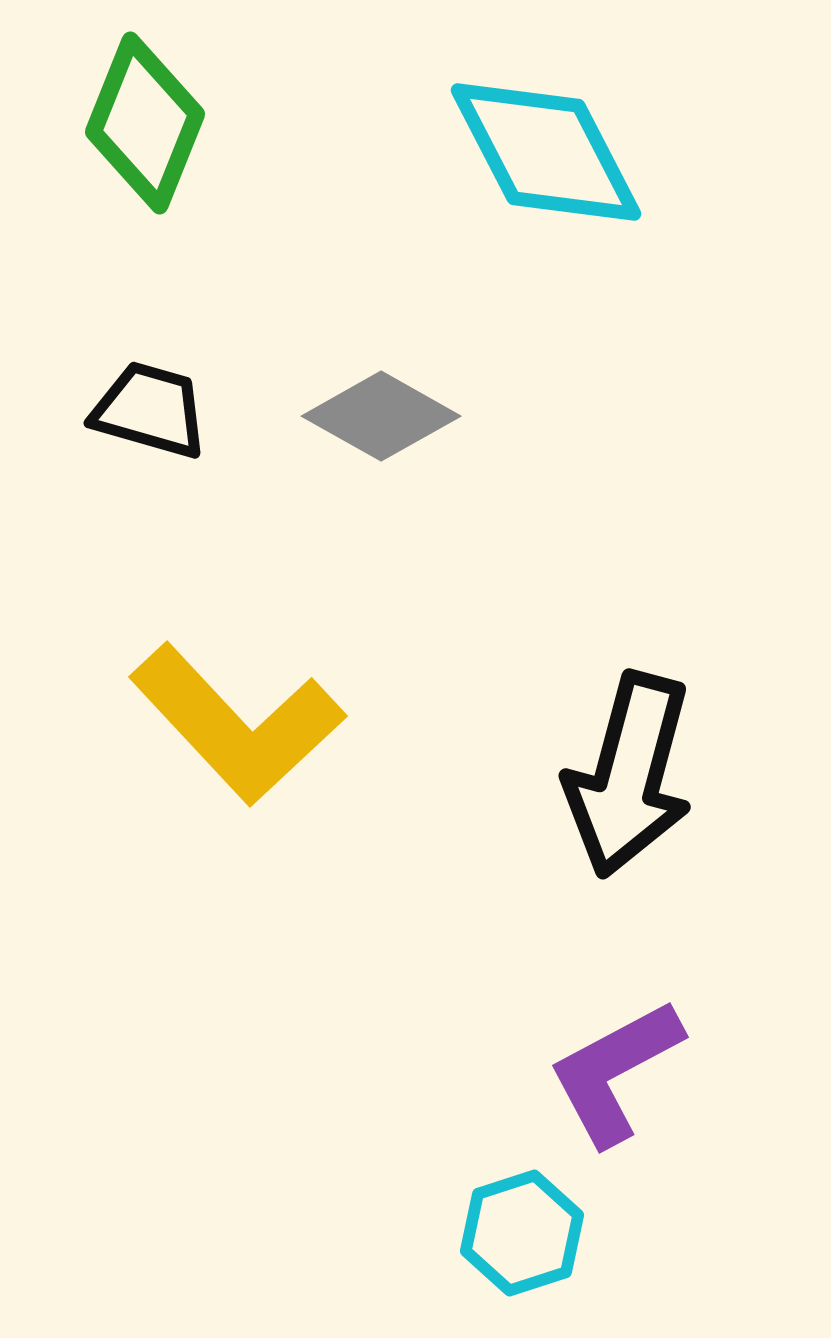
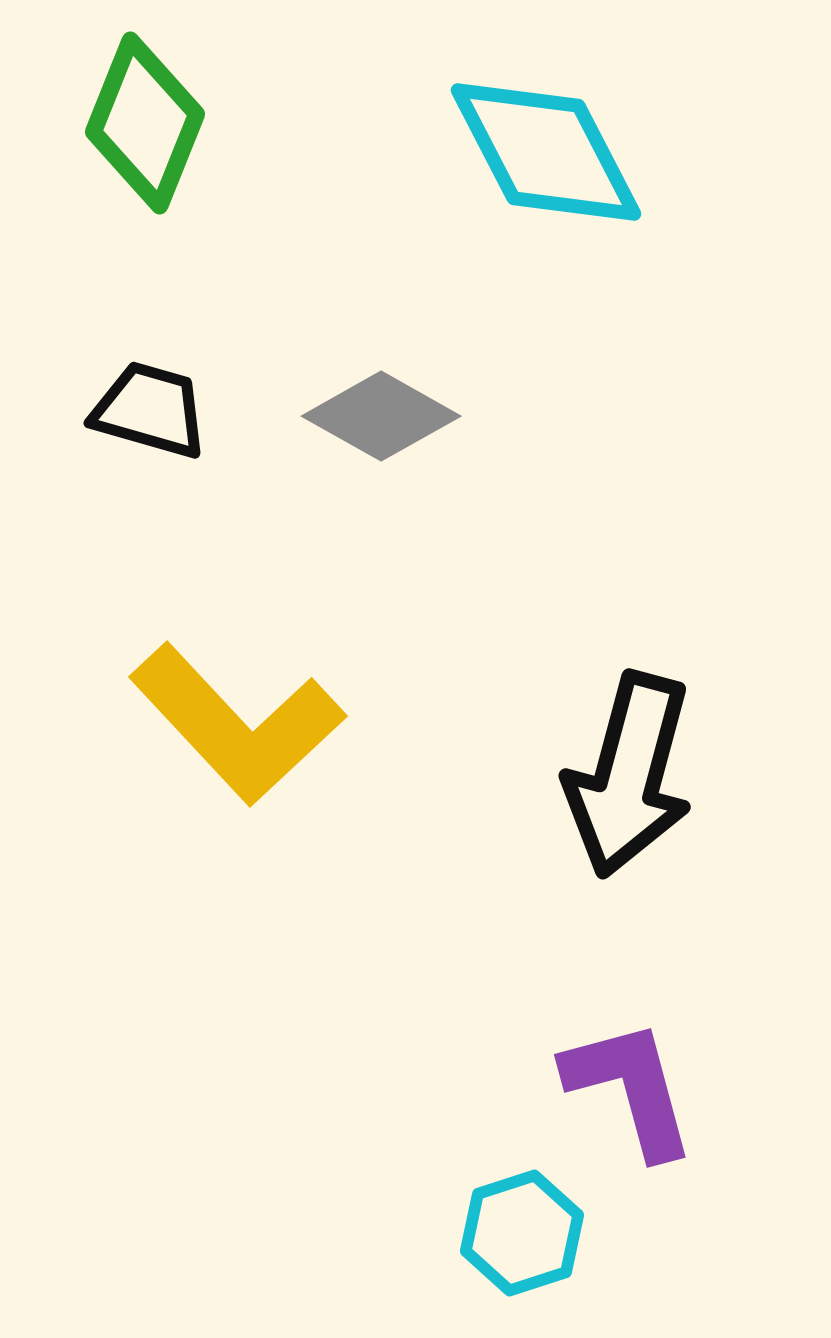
purple L-shape: moved 15 px right, 16 px down; rotated 103 degrees clockwise
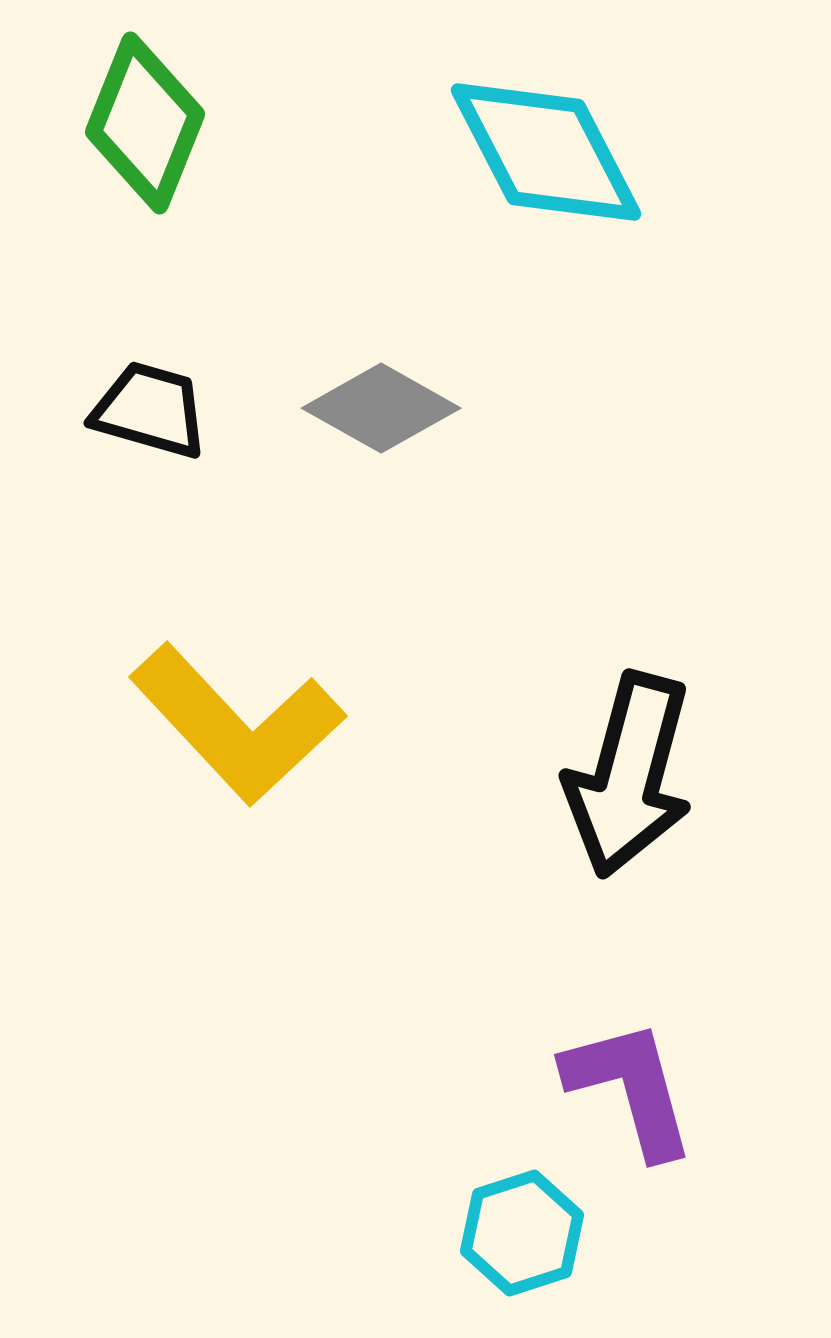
gray diamond: moved 8 px up
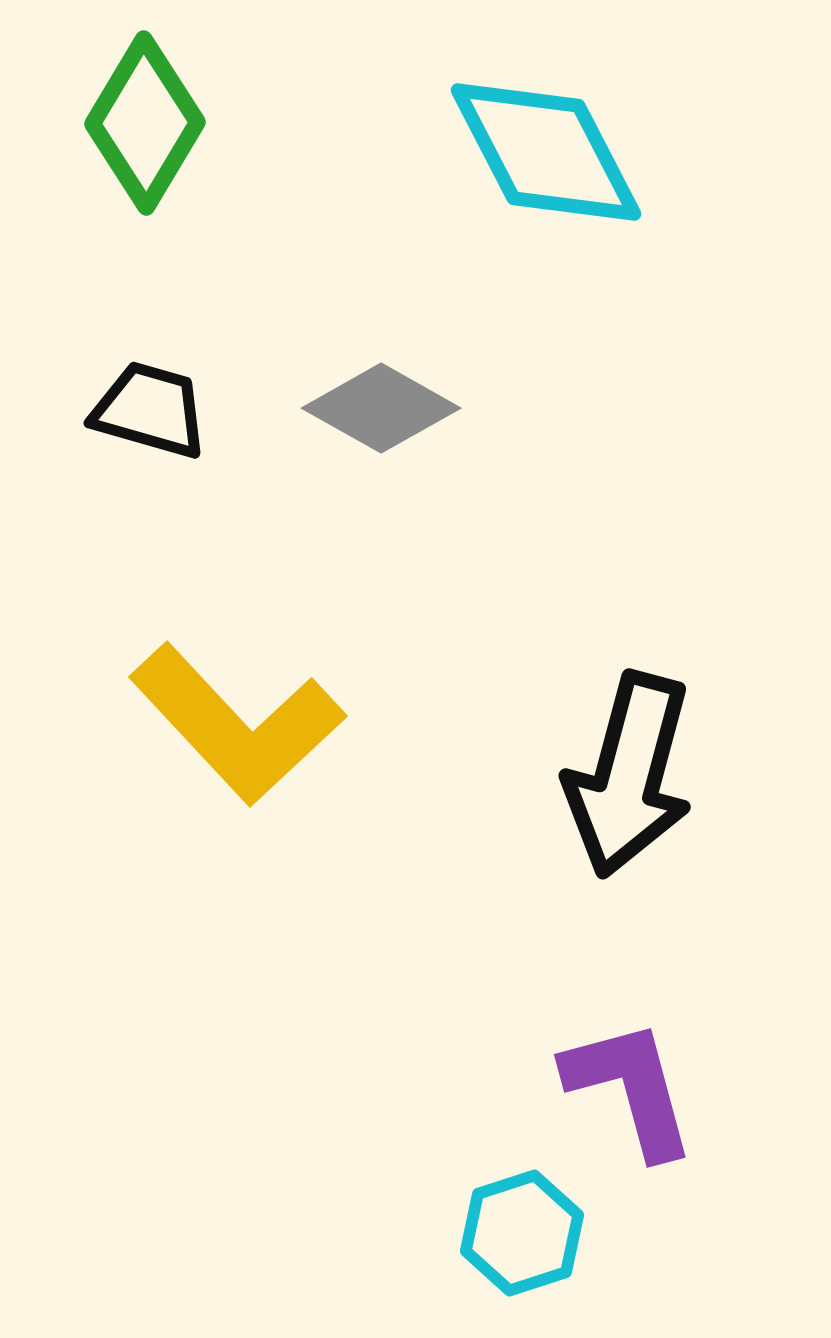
green diamond: rotated 9 degrees clockwise
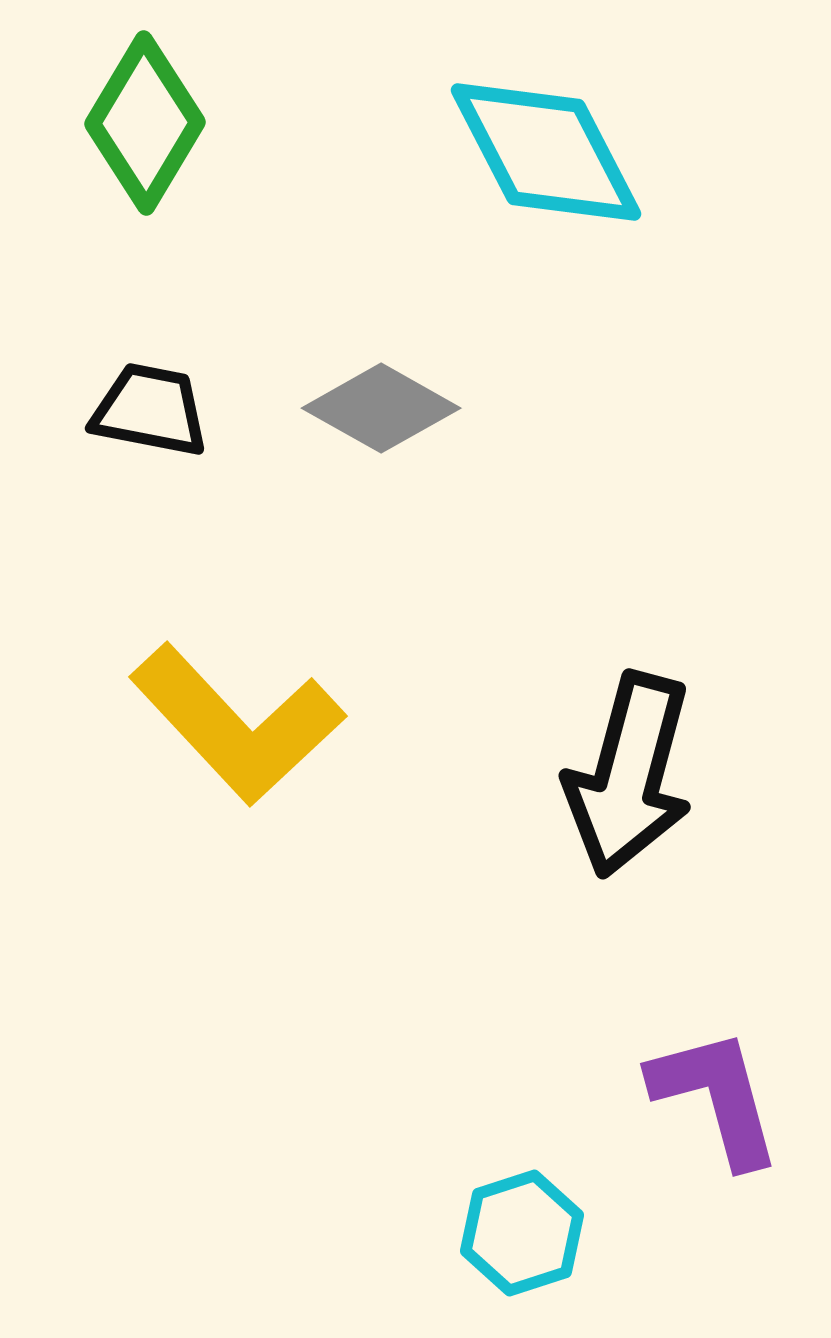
black trapezoid: rotated 5 degrees counterclockwise
purple L-shape: moved 86 px right, 9 px down
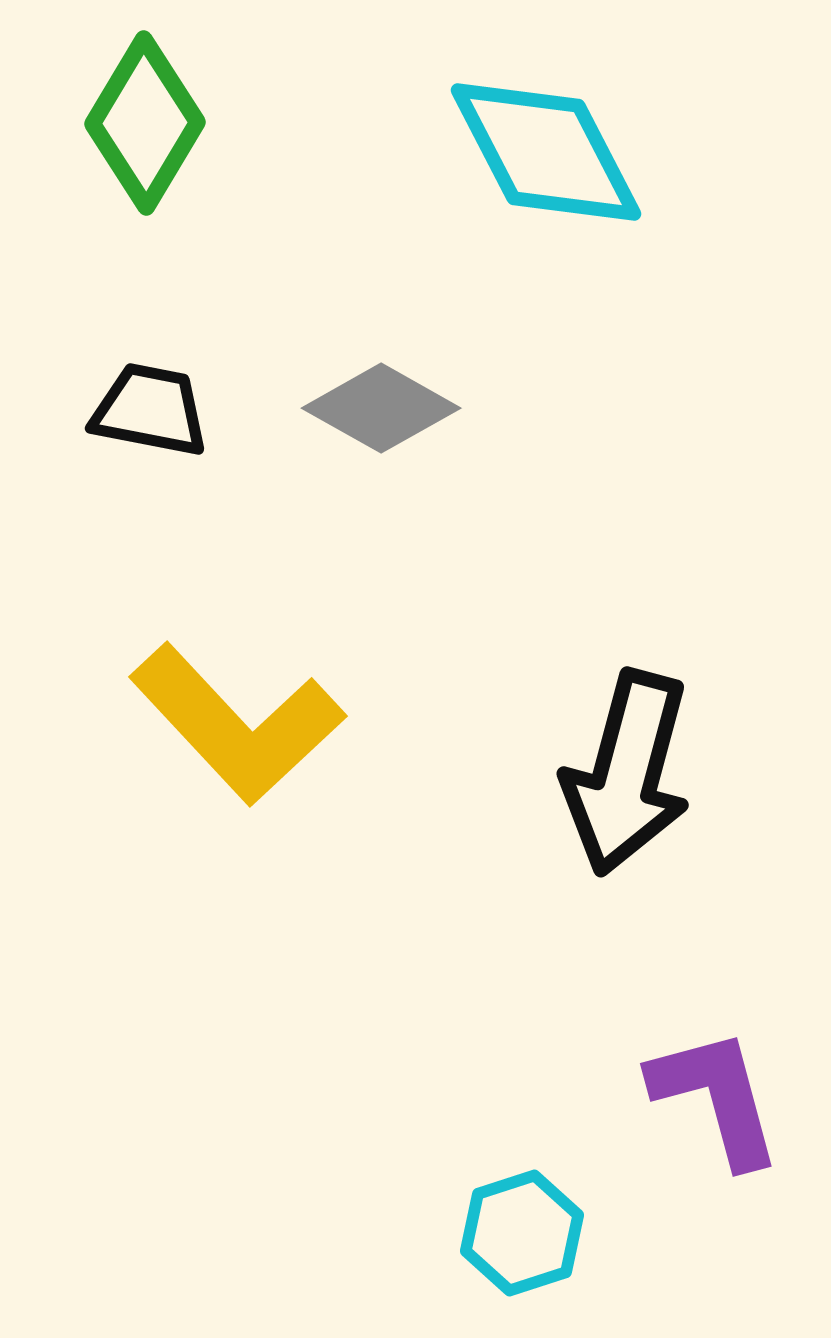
black arrow: moved 2 px left, 2 px up
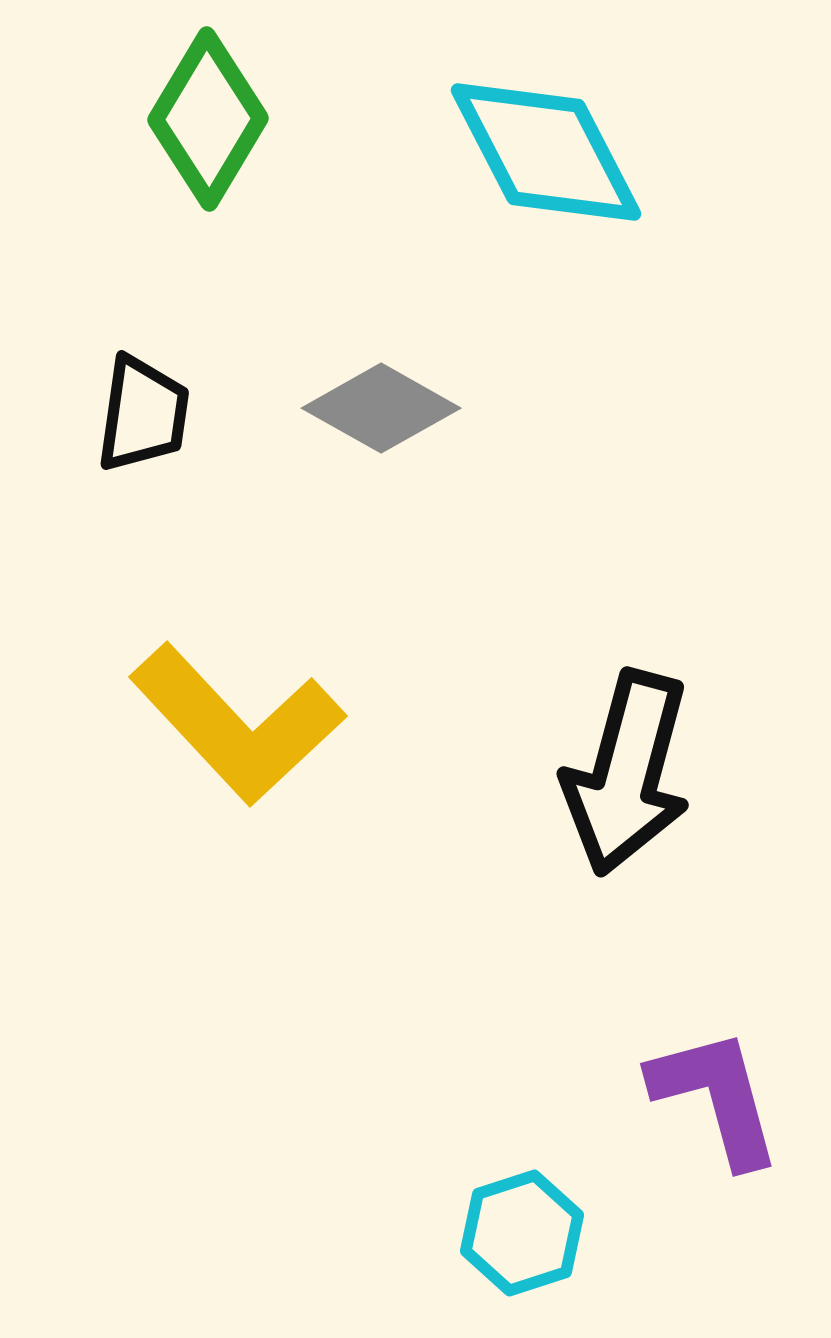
green diamond: moved 63 px right, 4 px up
black trapezoid: moved 7 px left, 4 px down; rotated 87 degrees clockwise
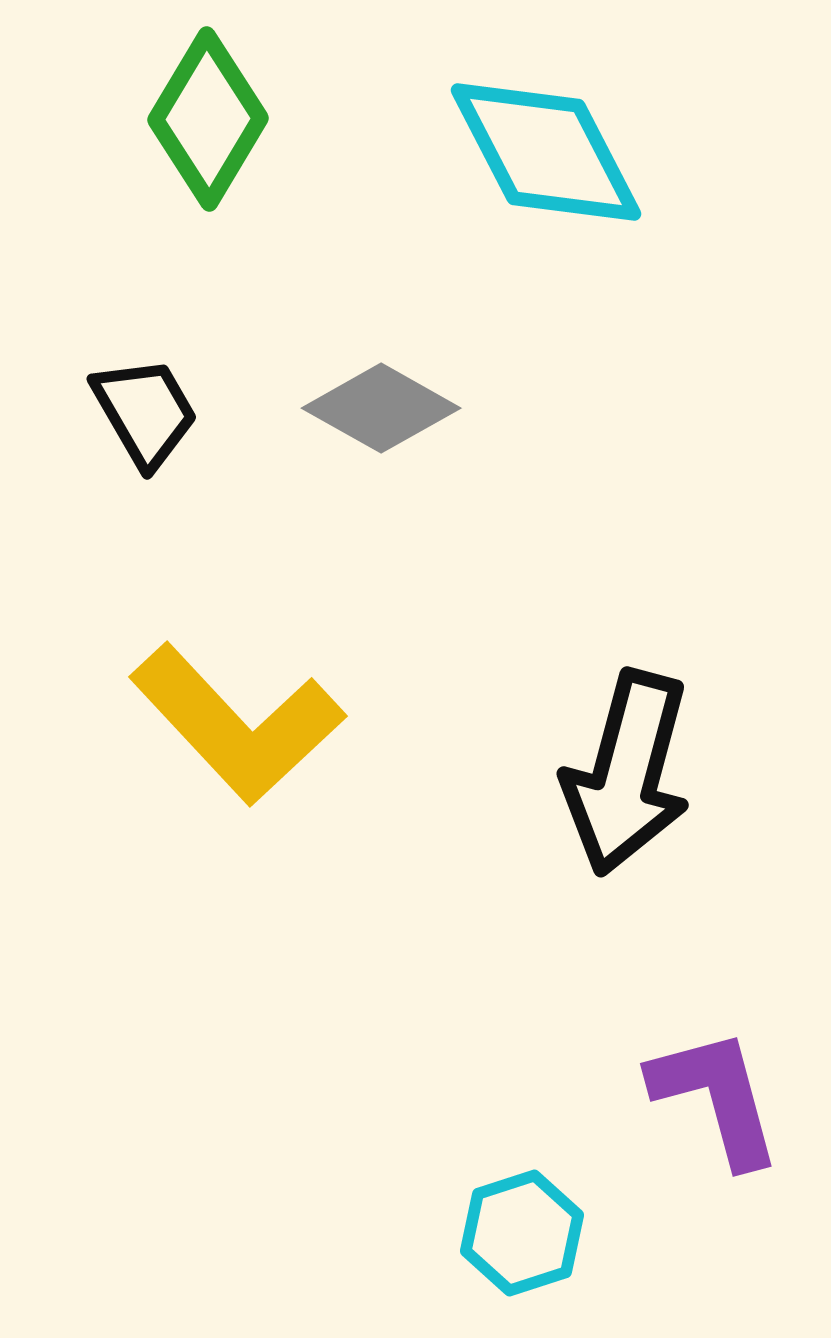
black trapezoid: moved 2 px right, 2 px up; rotated 38 degrees counterclockwise
